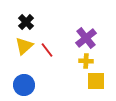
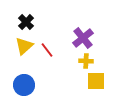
purple cross: moved 3 px left
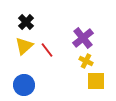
yellow cross: rotated 24 degrees clockwise
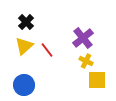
yellow square: moved 1 px right, 1 px up
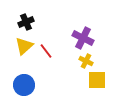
black cross: rotated 21 degrees clockwise
purple cross: rotated 25 degrees counterclockwise
red line: moved 1 px left, 1 px down
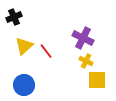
black cross: moved 12 px left, 5 px up
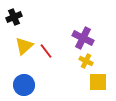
yellow square: moved 1 px right, 2 px down
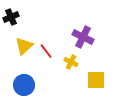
black cross: moved 3 px left
purple cross: moved 1 px up
yellow cross: moved 15 px left, 1 px down
yellow square: moved 2 px left, 2 px up
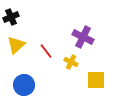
yellow triangle: moved 8 px left, 1 px up
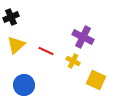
red line: rotated 28 degrees counterclockwise
yellow cross: moved 2 px right, 1 px up
yellow square: rotated 24 degrees clockwise
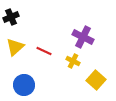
yellow triangle: moved 1 px left, 2 px down
red line: moved 2 px left
yellow square: rotated 18 degrees clockwise
